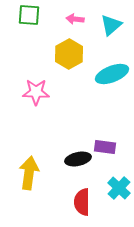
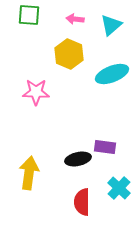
yellow hexagon: rotated 8 degrees counterclockwise
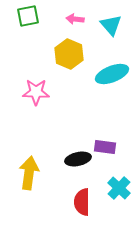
green square: moved 1 px left, 1 px down; rotated 15 degrees counterclockwise
cyan triangle: rotated 30 degrees counterclockwise
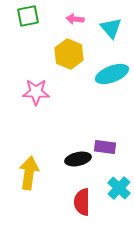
cyan triangle: moved 3 px down
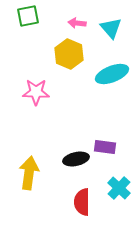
pink arrow: moved 2 px right, 4 px down
black ellipse: moved 2 px left
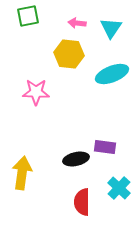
cyan triangle: rotated 15 degrees clockwise
yellow hexagon: rotated 16 degrees counterclockwise
yellow arrow: moved 7 px left
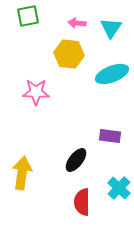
purple rectangle: moved 5 px right, 11 px up
black ellipse: moved 1 px down; rotated 40 degrees counterclockwise
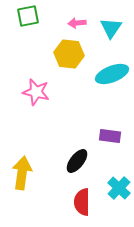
pink arrow: rotated 12 degrees counterclockwise
pink star: rotated 12 degrees clockwise
black ellipse: moved 1 px right, 1 px down
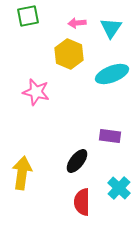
yellow hexagon: rotated 16 degrees clockwise
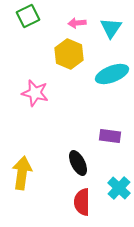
green square: rotated 15 degrees counterclockwise
pink star: moved 1 px left, 1 px down
black ellipse: moved 1 px right, 2 px down; rotated 65 degrees counterclockwise
